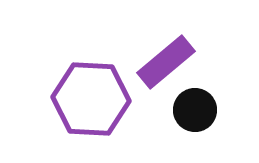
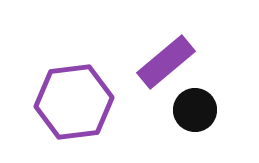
purple hexagon: moved 17 px left, 3 px down; rotated 10 degrees counterclockwise
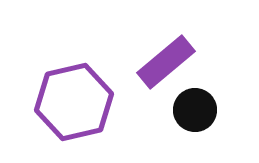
purple hexagon: rotated 6 degrees counterclockwise
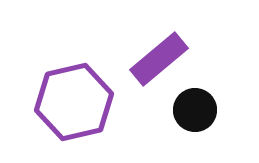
purple rectangle: moved 7 px left, 3 px up
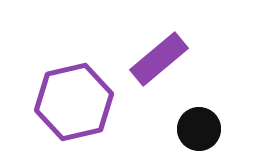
black circle: moved 4 px right, 19 px down
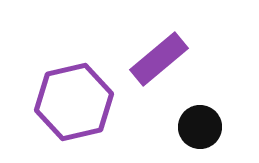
black circle: moved 1 px right, 2 px up
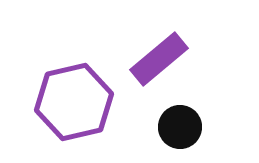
black circle: moved 20 px left
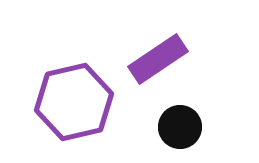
purple rectangle: moved 1 px left; rotated 6 degrees clockwise
